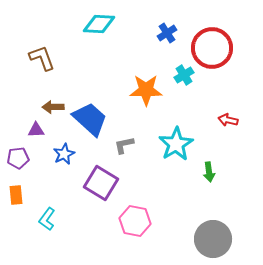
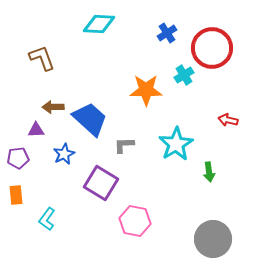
gray L-shape: rotated 10 degrees clockwise
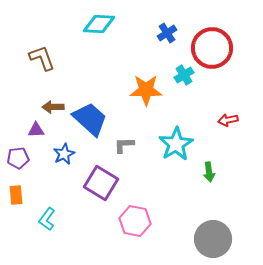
red arrow: rotated 24 degrees counterclockwise
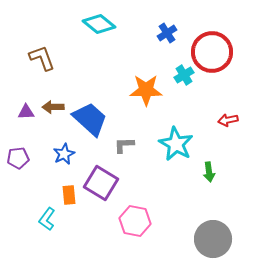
cyan diamond: rotated 36 degrees clockwise
red circle: moved 4 px down
purple triangle: moved 10 px left, 18 px up
cyan star: rotated 12 degrees counterclockwise
orange rectangle: moved 53 px right
